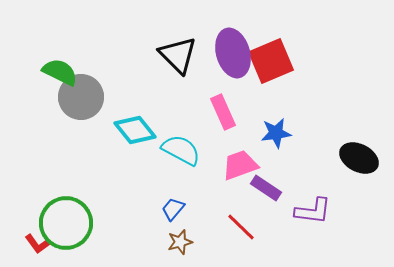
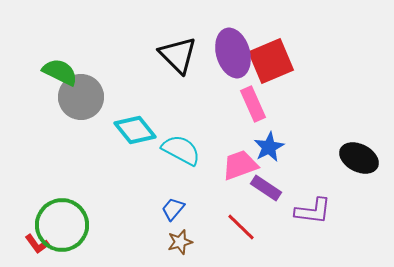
pink rectangle: moved 30 px right, 8 px up
blue star: moved 7 px left, 14 px down; rotated 20 degrees counterclockwise
green circle: moved 4 px left, 2 px down
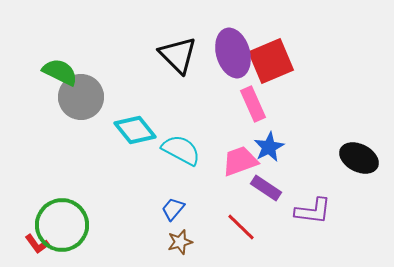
pink trapezoid: moved 4 px up
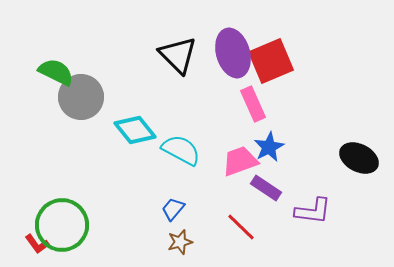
green semicircle: moved 4 px left
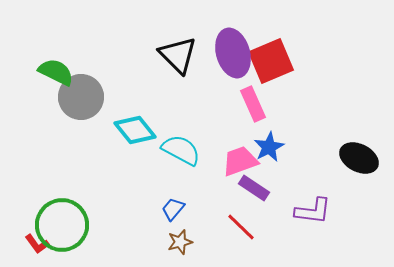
purple rectangle: moved 12 px left
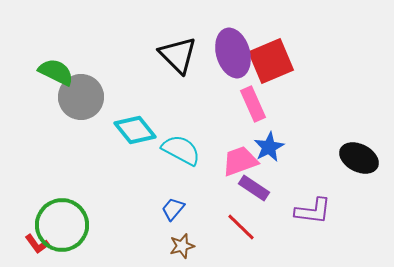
brown star: moved 2 px right, 4 px down
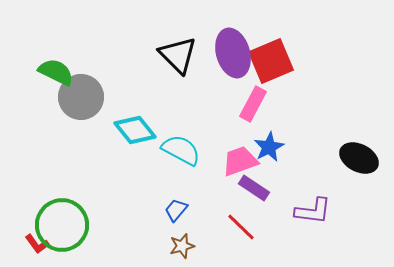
pink rectangle: rotated 52 degrees clockwise
blue trapezoid: moved 3 px right, 1 px down
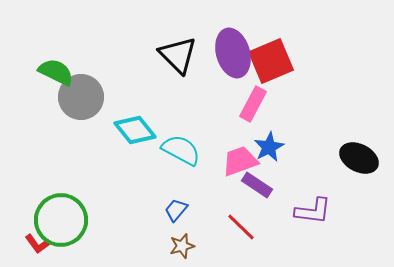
purple rectangle: moved 3 px right, 3 px up
green circle: moved 1 px left, 5 px up
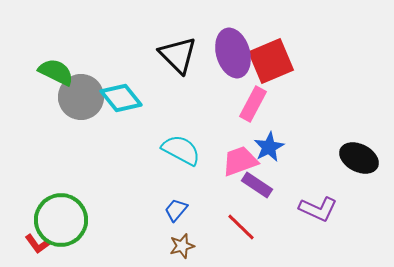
cyan diamond: moved 14 px left, 32 px up
purple L-shape: moved 5 px right, 2 px up; rotated 18 degrees clockwise
